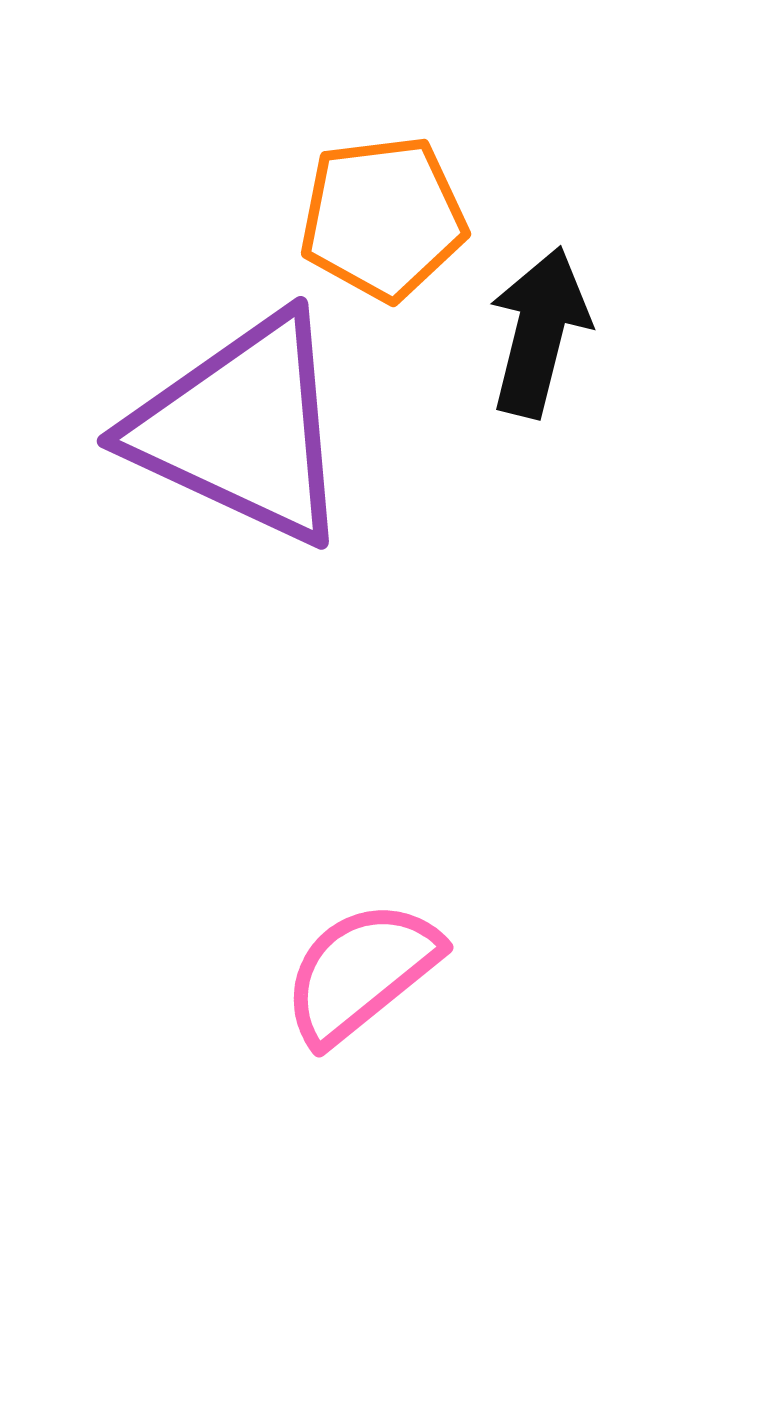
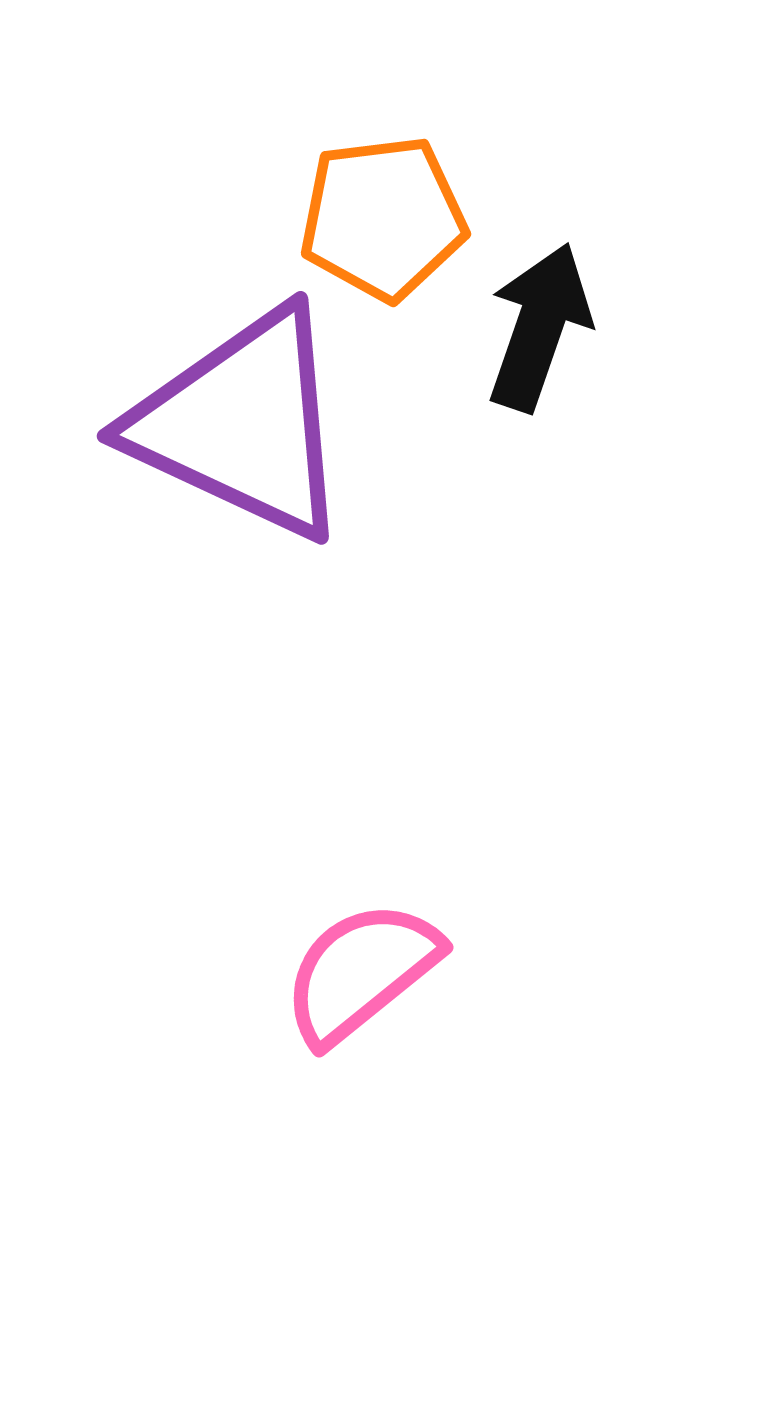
black arrow: moved 5 px up; rotated 5 degrees clockwise
purple triangle: moved 5 px up
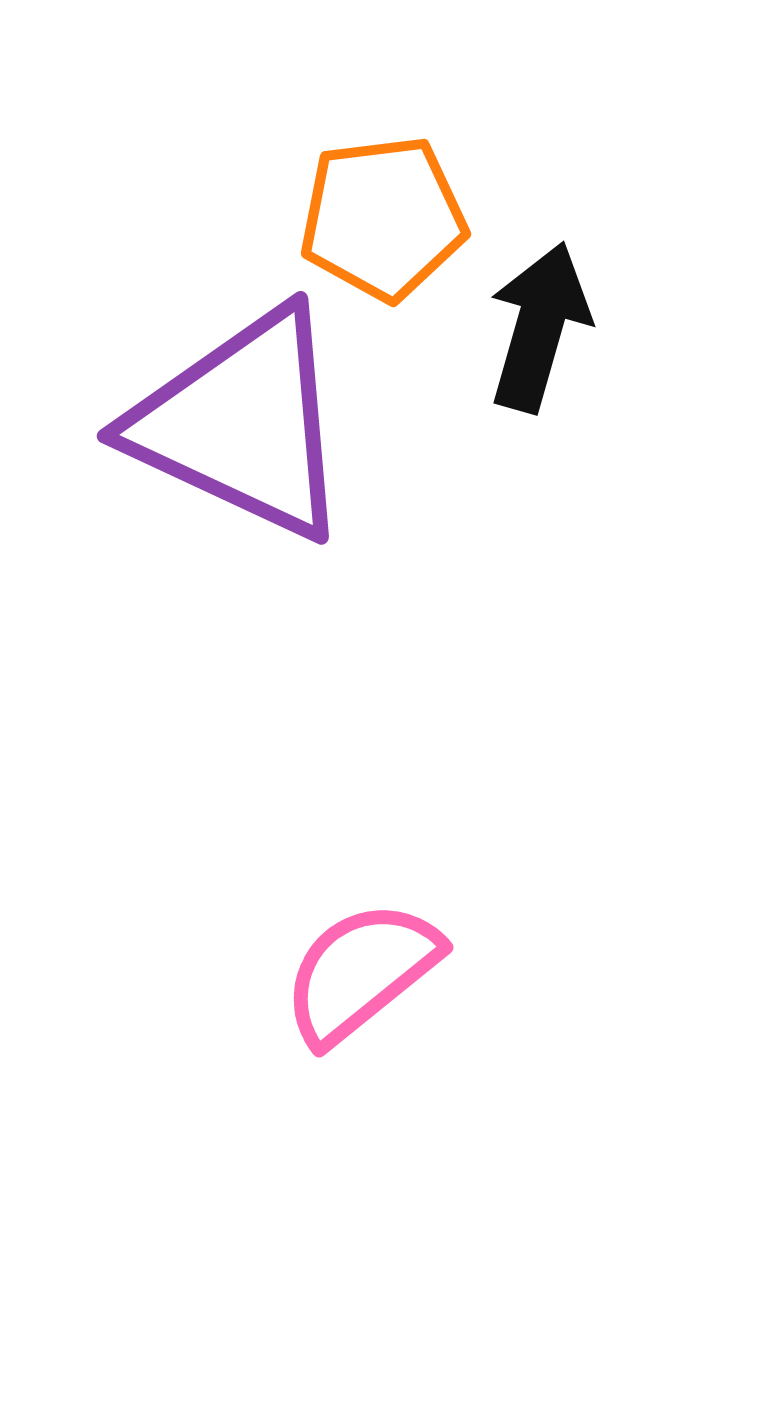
black arrow: rotated 3 degrees counterclockwise
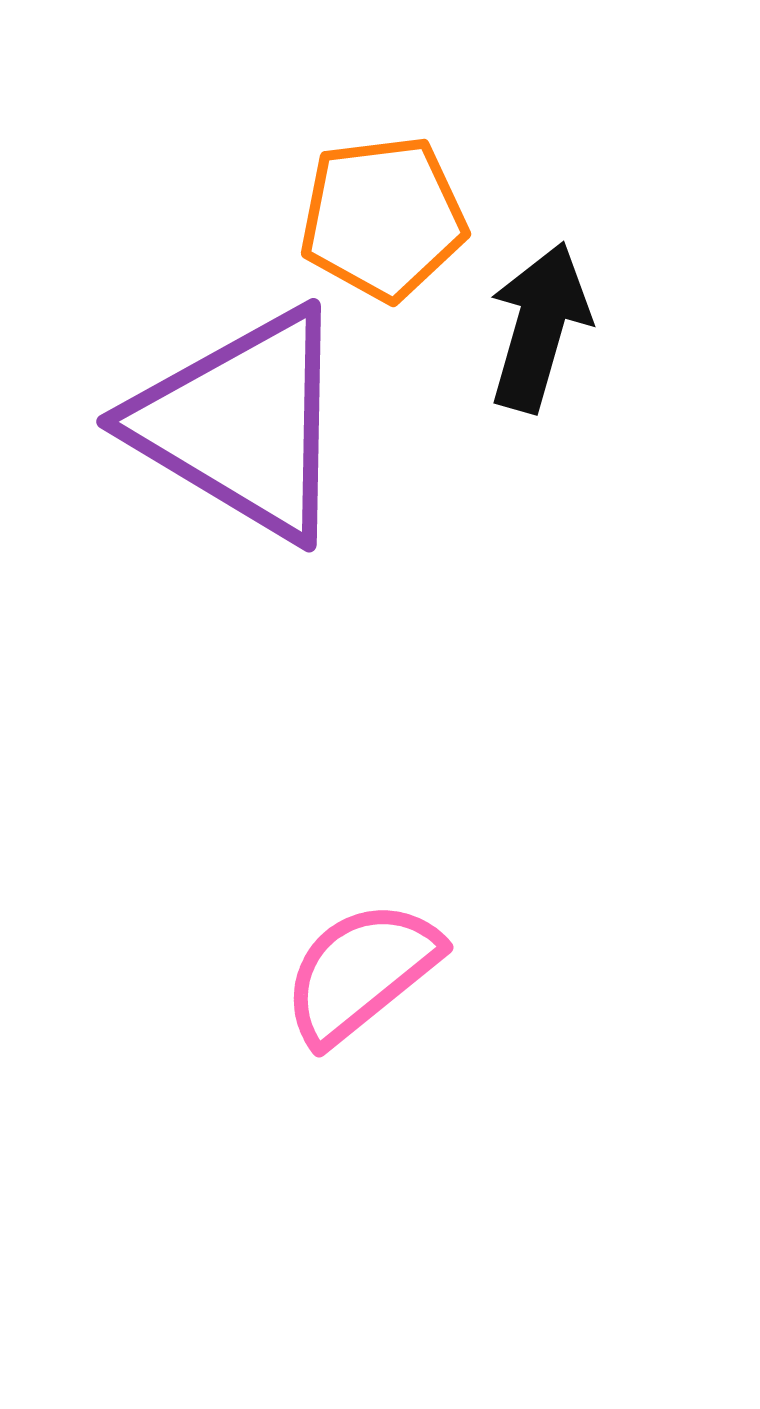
purple triangle: rotated 6 degrees clockwise
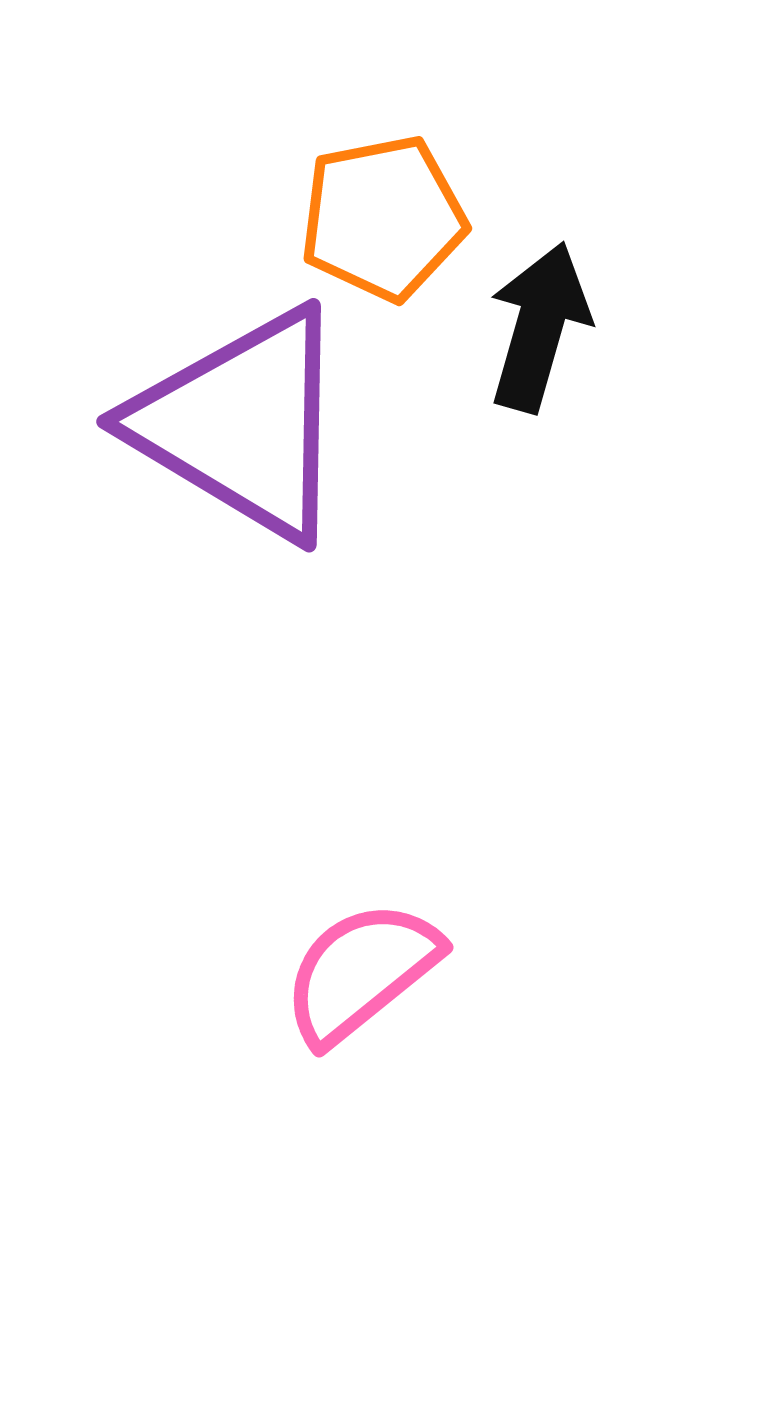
orange pentagon: rotated 4 degrees counterclockwise
